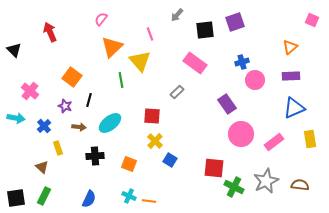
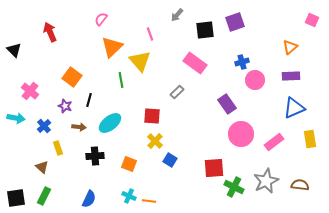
red square at (214, 168): rotated 10 degrees counterclockwise
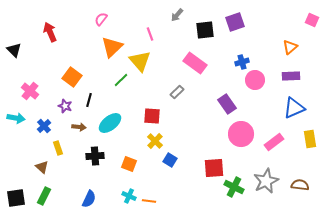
green line at (121, 80): rotated 56 degrees clockwise
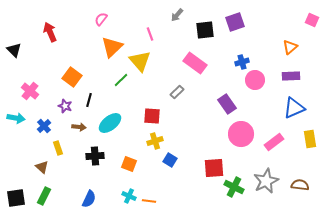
yellow cross at (155, 141): rotated 28 degrees clockwise
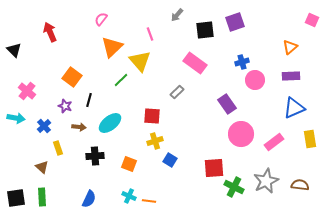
pink cross at (30, 91): moved 3 px left
green rectangle at (44, 196): moved 2 px left, 1 px down; rotated 30 degrees counterclockwise
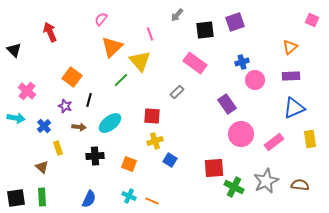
orange line at (149, 201): moved 3 px right; rotated 16 degrees clockwise
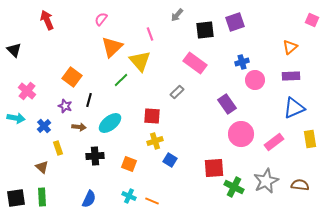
red arrow at (50, 32): moved 3 px left, 12 px up
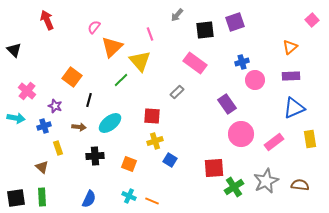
pink semicircle at (101, 19): moved 7 px left, 8 px down
pink square at (312, 20): rotated 24 degrees clockwise
purple star at (65, 106): moved 10 px left
blue cross at (44, 126): rotated 24 degrees clockwise
green cross at (234, 187): rotated 30 degrees clockwise
